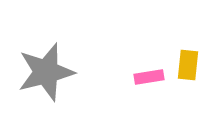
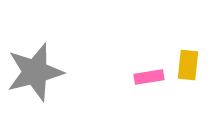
gray star: moved 11 px left
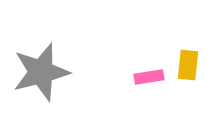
gray star: moved 6 px right
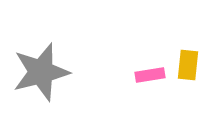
pink rectangle: moved 1 px right, 2 px up
